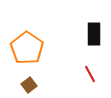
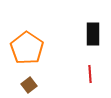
black rectangle: moved 1 px left
red line: rotated 24 degrees clockwise
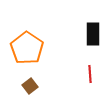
brown square: moved 1 px right, 1 px down
